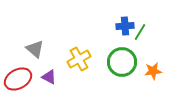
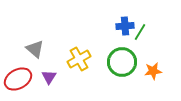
purple triangle: rotated 35 degrees clockwise
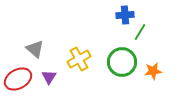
blue cross: moved 11 px up
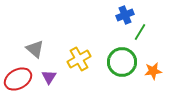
blue cross: rotated 18 degrees counterclockwise
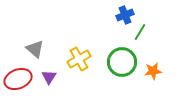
red ellipse: rotated 8 degrees clockwise
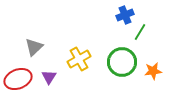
gray triangle: moved 1 px left, 2 px up; rotated 36 degrees clockwise
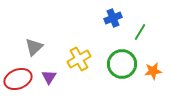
blue cross: moved 12 px left, 3 px down
green circle: moved 2 px down
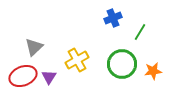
yellow cross: moved 2 px left, 1 px down
red ellipse: moved 5 px right, 3 px up
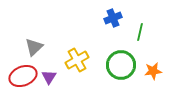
green line: rotated 18 degrees counterclockwise
green circle: moved 1 px left, 1 px down
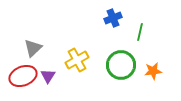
gray triangle: moved 1 px left, 1 px down
purple triangle: moved 1 px left, 1 px up
